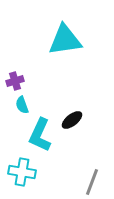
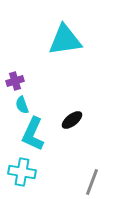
cyan L-shape: moved 7 px left, 1 px up
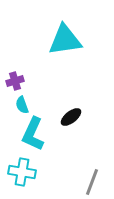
black ellipse: moved 1 px left, 3 px up
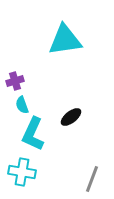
gray line: moved 3 px up
